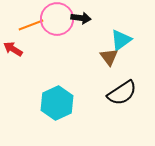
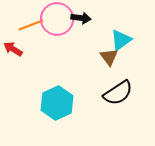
black semicircle: moved 4 px left
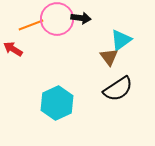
black semicircle: moved 4 px up
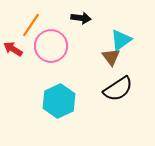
pink circle: moved 6 px left, 27 px down
orange line: rotated 35 degrees counterclockwise
brown triangle: moved 2 px right
cyan hexagon: moved 2 px right, 2 px up
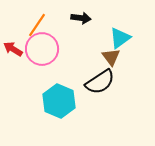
orange line: moved 6 px right
cyan triangle: moved 1 px left, 2 px up
pink circle: moved 9 px left, 3 px down
black semicircle: moved 18 px left, 7 px up
cyan hexagon: rotated 12 degrees counterclockwise
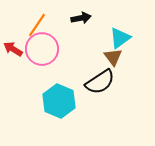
black arrow: rotated 18 degrees counterclockwise
brown triangle: moved 2 px right
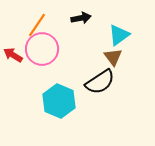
cyan triangle: moved 1 px left, 3 px up
red arrow: moved 6 px down
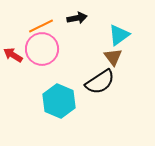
black arrow: moved 4 px left
orange line: moved 4 px right, 1 px down; rotated 30 degrees clockwise
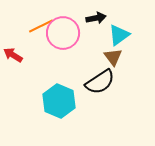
black arrow: moved 19 px right
pink circle: moved 21 px right, 16 px up
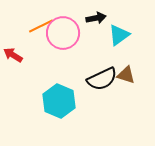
brown triangle: moved 13 px right, 18 px down; rotated 36 degrees counterclockwise
black semicircle: moved 2 px right, 3 px up; rotated 8 degrees clockwise
